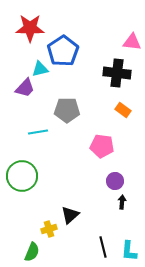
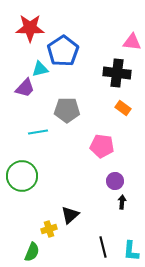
orange rectangle: moved 2 px up
cyan L-shape: moved 2 px right
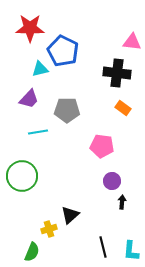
blue pentagon: rotated 12 degrees counterclockwise
purple trapezoid: moved 4 px right, 11 px down
purple circle: moved 3 px left
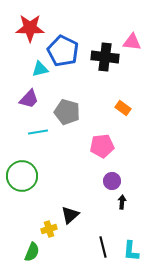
black cross: moved 12 px left, 16 px up
gray pentagon: moved 2 px down; rotated 15 degrees clockwise
pink pentagon: rotated 15 degrees counterclockwise
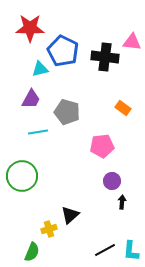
purple trapezoid: moved 2 px right; rotated 15 degrees counterclockwise
black line: moved 2 px right, 3 px down; rotated 75 degrees clockwise
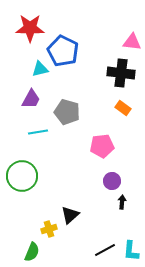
black cross: moved 16 px right, 16 px down
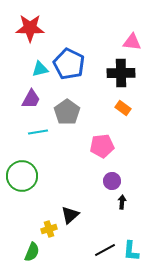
blue pentagon: moved 6 px right, 13 px down
black cross: rotated 8 degrees counterclockwise
gray pentagon: rotated 20 degrees clockwise
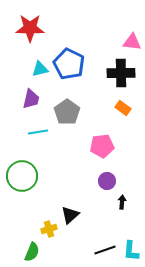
purple trapezoid: rotated 15 degrees counterclockwise
purple circle: moved 5 px left
black line: rotated 10 degrees clockwise
